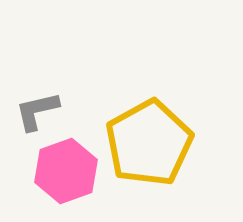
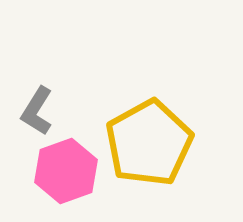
gray L-shape: rotated 45 degrees counterclockwise
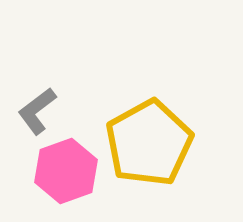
gray L-shape: rotated 21 degrees clockwise
